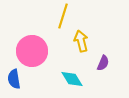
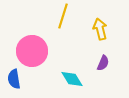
yellow arrow: moved 19 px right, 12 px up
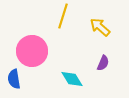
yellow arrow: moved 2 px up; rotated 35 degrees counterclockwise
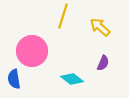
cyan diamond: rotated 20 degrees counterclockwise
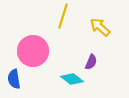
pink circle: moved 1 px right
purple semicircle: moved 12 px left, 1 px up
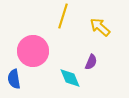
cyan diamond: moved 2 px left, 1 px up; rotated 30 degrees clockwise
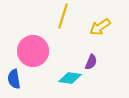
yellow arrow: rotated 75 degrees counterclockwise
cyan diamond: rotated 60 degrees counterclockwise
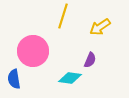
purple semicircle: moved 1 px left, 2 px up
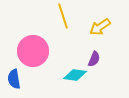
yellow line: rotated 35 degrees counterclockwise
purple semicircle: moved 4 px right, 1 px up
cyan diamond: moved 5 px right, 3 px up
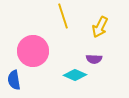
yellow arrow: rotated 30 degrees counterclockwise
purple semicircle: rotated 70 degrees clockwise
cyan diamond: rotated 15 degrees clockwise
blue semicircle: moved 1 px down
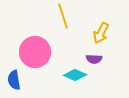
yellow arrow: moved 1 px right, 6 px down
pink circle: moved 2 px right, 1 px down
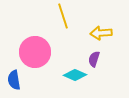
yellow arrow: rotated 60 degrees clockwise
purple semicircle: rotated 105 degrees clockwise
